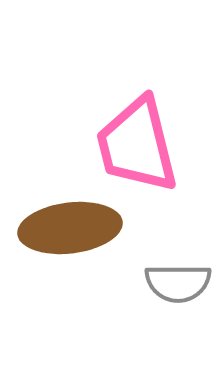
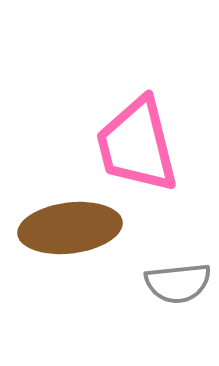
gray semicircle: rotated 6 degrees counterclockwise
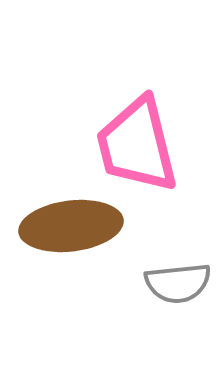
brown ellipse: moved 1 px right, 2 px up
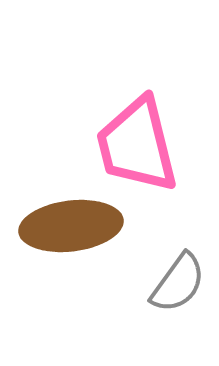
gray semicircle: rotated 48 degrees counterclockwise
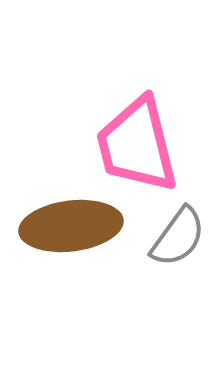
gray semicircle: moved 46 px up
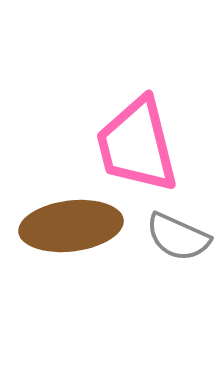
gray semicircle: rotated 78 degrees clockwise
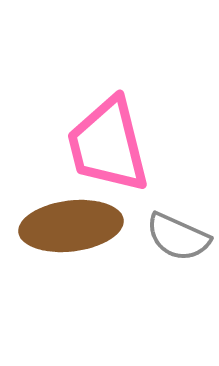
pink trapezoid: moved 29 px left
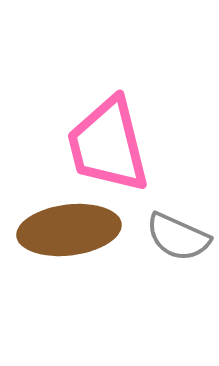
brown ellipse: moved 2 px left, 4 px down
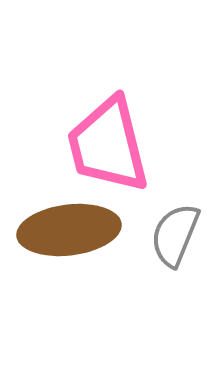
gray semicircle: moved 3 px left, 2 px up; rotated 88 degrees clockwise
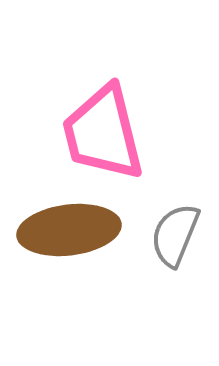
pink trapezoid: moved 5 px left, 12 px up
